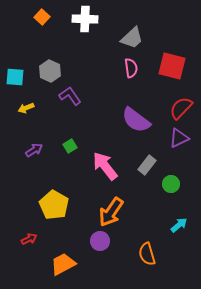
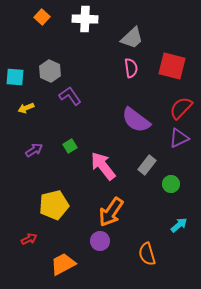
pink arrow: moved 2 px left
yellow pentagon: rotated 28 degrees clockwise
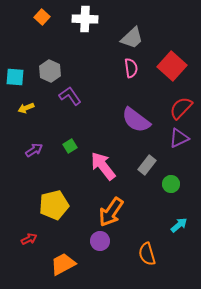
red square: rotated 28 degrees clockwise
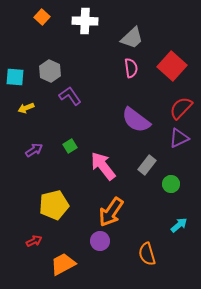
white cross: moved 2 px down
red arrow: moved 5 px right, 2 px down
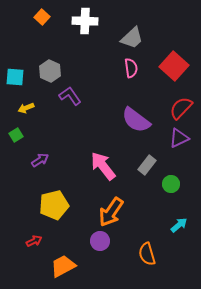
red square: moved 2 px right
green square: moved 54 px left, 11 px up
purple arrow: moved 6 px right, 10 px down
orange trapezoid: moved 2 px down
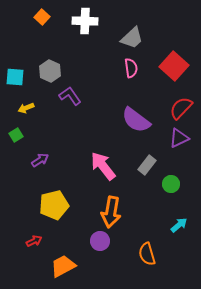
orange arrow: rotated 24 degrees counterclockwise
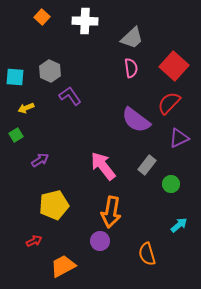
red semicircle: moved 12 px left, 5 px up
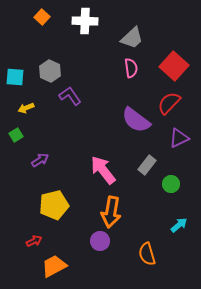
pink arrow: moved 4 px down
orange trapezoid: moved 9 px left
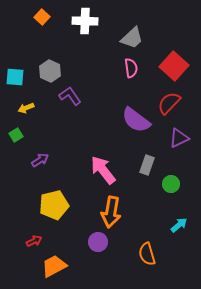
gray rectangle: rotated 18 degrees counterclockwise
purple circle: moved 2 px left, 1 px down
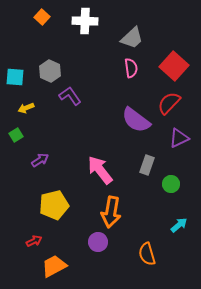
pink arrow: moved 3 px left
